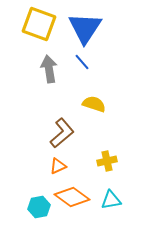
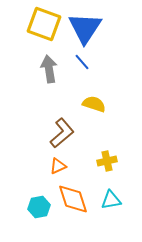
yellow square: moved 5 px right
orange diamond: moved 1 px right, 2 px down; rotated 36 degrees clockwise
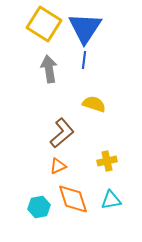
yellow square: rotated 12 degrees clockwise
blue line: moved 2 px right, 2 px up; rotated 48 degrees clockwise
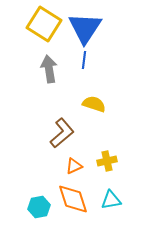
orange triangle: moved 16 px right
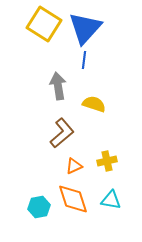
blue triangle: rotated 9 degrees clockwise
gray arrow: moved 9 px right, 17 px down
cyan triangle: rotated 20 degrees clockwise
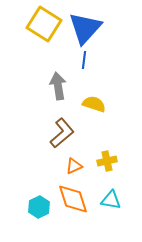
cyan hexagon: rotated 15 degrees counterclockwise
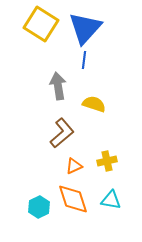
yellow square: moved 3 px left
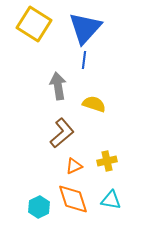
yellow square: moved 7 px left
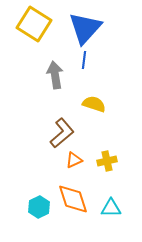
gray arrow: moved 3 px left, 11 px up
orange triangle: moved 6 px up
cyan triangle: moved 8 px down; rotated 10 degrees counterclockwise
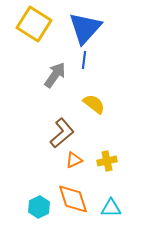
gray arrow: rotated 44 degrees clockwise
yellow semicircle: rotated 20 degrees clockwise
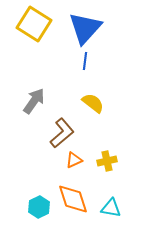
blue line: moved 1 px right, 1 px down
gray arrow: moved 21 px left, 26 px down
yellow semicircle: moved 1 px left, 1 px up
cyan triangle: rotated 10 degrees clockwise
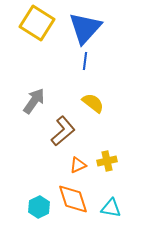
yellow square: moved 3 px right, 1 px up
brown L-shape: moved 1 px right, 2 px up
orange triangle: moved 4 px right, 5 px down
